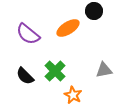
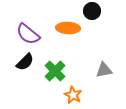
black circle: moved 2 px left
orange ellipse: rotated 35 degrees clockwise
black semicircle: moved 14 px up; rotated 90 degrees counterclockwise
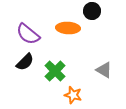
gray triangle: rotated 42 degrees clockwise
orange star: rotated 12 degrees counterclockwise
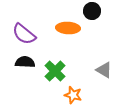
purple semicircle: moved 4 px left
black semicircle: rotated 132 degrees counterclockwise
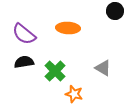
black circle: moved 23 px right
black semicircle: moved 1 px left; rotated 12 degrees counterclockwise
gray triangle: moved 1 px left, 2 px up
orange star: moved 1 px right, 1 px up
